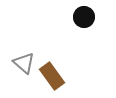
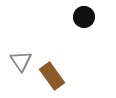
gray triangle: moved 3 px left, 2 px up; rotated 15 degrees clockwise
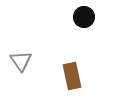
brown rectangle: moved 20 px right; rotated 24 degrees clockwise
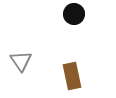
black circle: moved 10 px left, 3 px up
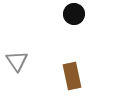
gray triangle: moved 4 px left
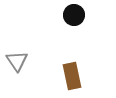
black circle: moved 1 px down
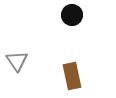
black circle: moved 2 px left
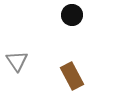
brown rectangle: rotated 16 degrees counterclockwise
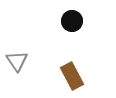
black circle: moved 6 px down
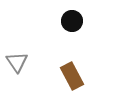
gray triangle: moved 1 px down
